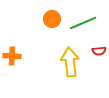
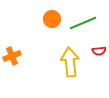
orange cross: rotated 24 degrees counterclockwise
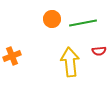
green line: rotated 12 degrees clockwise
